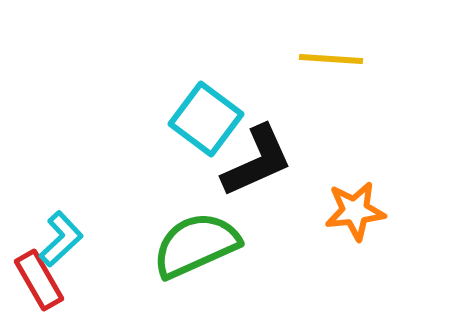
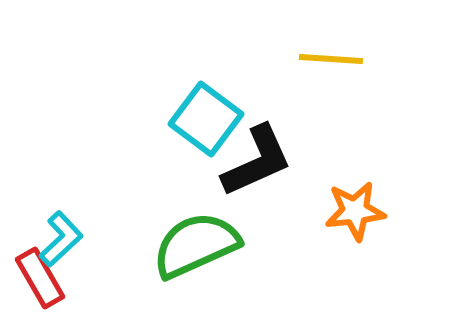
red rectangle: moved 1 px right, 2 px up
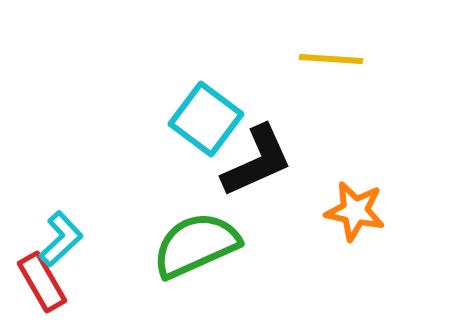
orange star: rotated 18 degrees clockwise
red rectangle: moved 2 px right, 4 px down
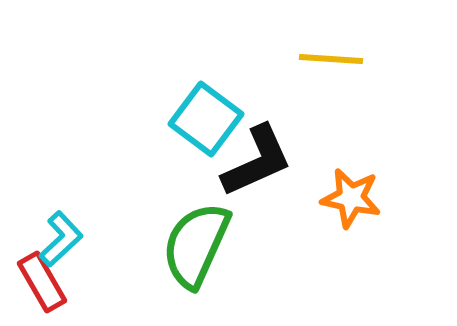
orange star: moved 4 px left, 13 px up
green semicircle: rotated 42 degrees counterclockwise
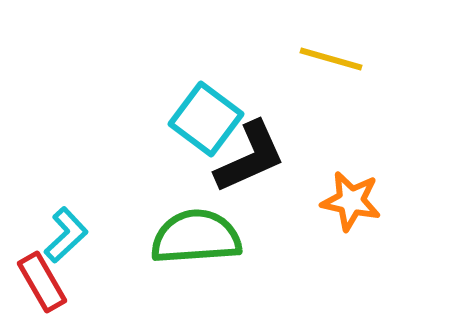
yellow line: rotated 12 degrees clockwise
black L-shape: moved 7 px left, 4 px up
orange star: moved 3 px down
cyan L-shape: moved 5 px right, 4 px up
green semicircle: moved 8 px up; rotated 62 degrees clockwise
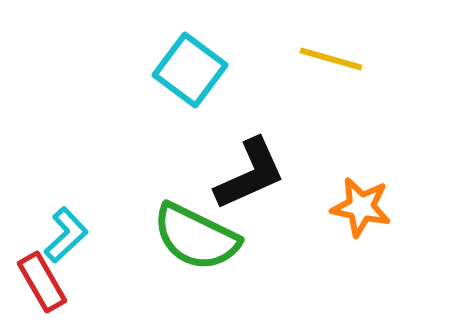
cyan square: moved 16 px left, 49 px up
black L-shape: moved 17 px down
orange star: moved 10 px right, 6 px down
green semicircle: rotated 150 degrees counterclockwise
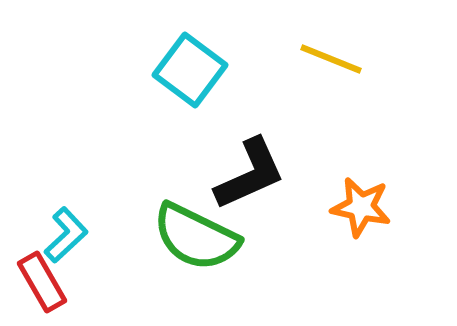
yellow line: rotated 6 degrees clockwise
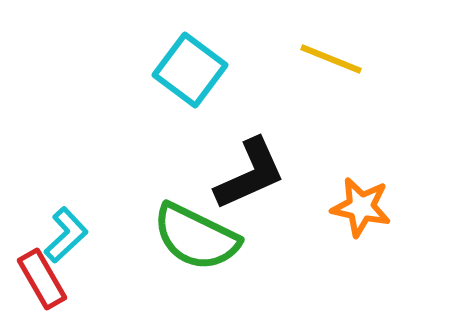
red rectangle: moved 3 px up
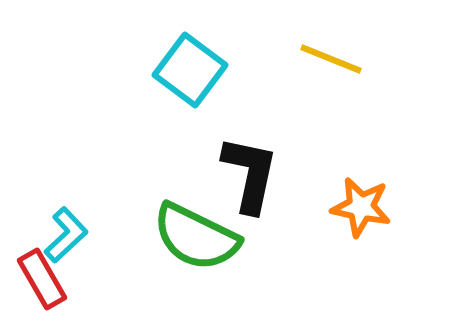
black L-shape: rotated 54 degrees counterclockwise
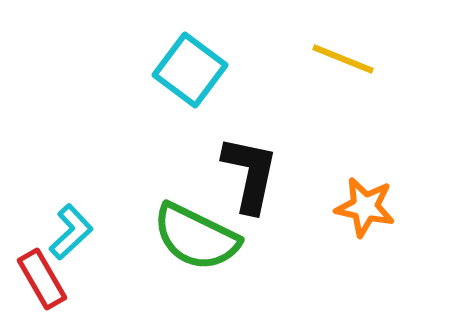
yellow line: moved 12 px right
orange star: moved 4 px right
cyan L-shape: moved 5 px right, 3 px up
